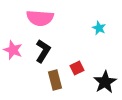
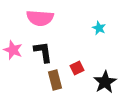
black L-shape: moved 1 px down; rotated 40 degrees counterclockwise
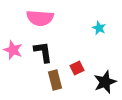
black star: rotated 10 degrees clockwise
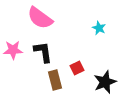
pink semicircle: rotated 32 degrees clockwise
pink star: rotated 24 degrees counterclockwise
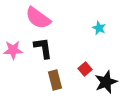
pink semicircle: moved 2 px left
black L-shape: moved 4 px up
red square: moved 8 px right, 1 px down; rotated 16 degrees counterclockwise
black star: moved 1 px right
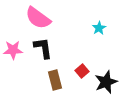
cyan star: rotated 16 degrees clockwise
red square: moved 3 px left, 2 px down
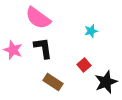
cyan star: moved 8 px left, 3 px down; rotated 16 degrees clockwise
pink star: rotated 24 degrees clockwise
red square: moved 2 px right, 6 px up
brown rectangle: moved 2 px left, 2 px down; rotated 42 degrees counterclockwise
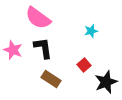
brown rectangle: moved 2 px left, 3 px up
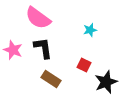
cyan star: moved 1 px left, 1 px up
red square: rotated 24 degrees counterclockwise
